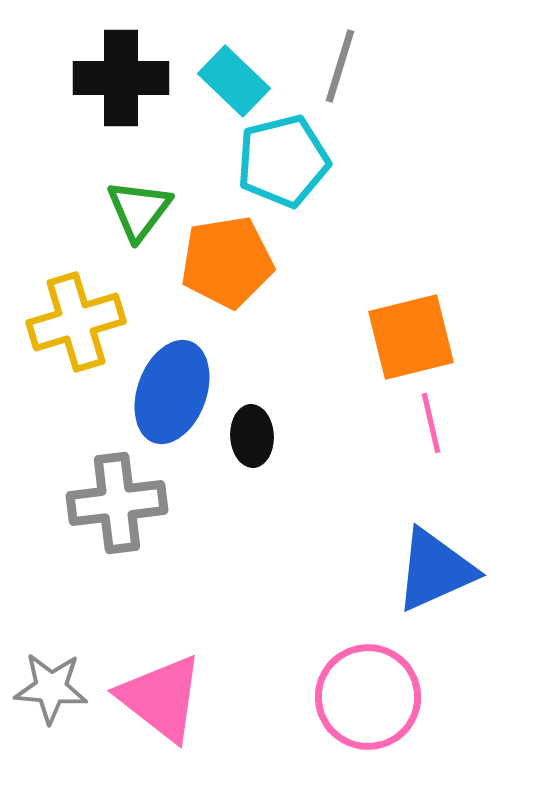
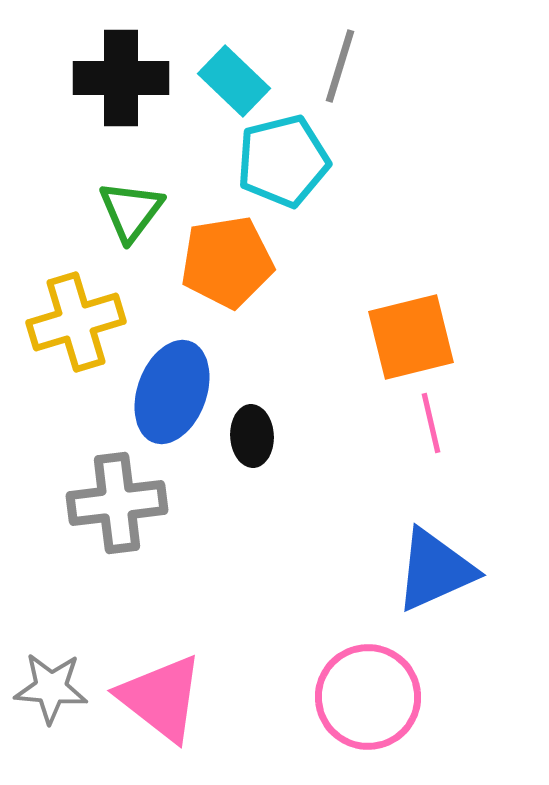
green triangle: moved 8 px left, 1 px down
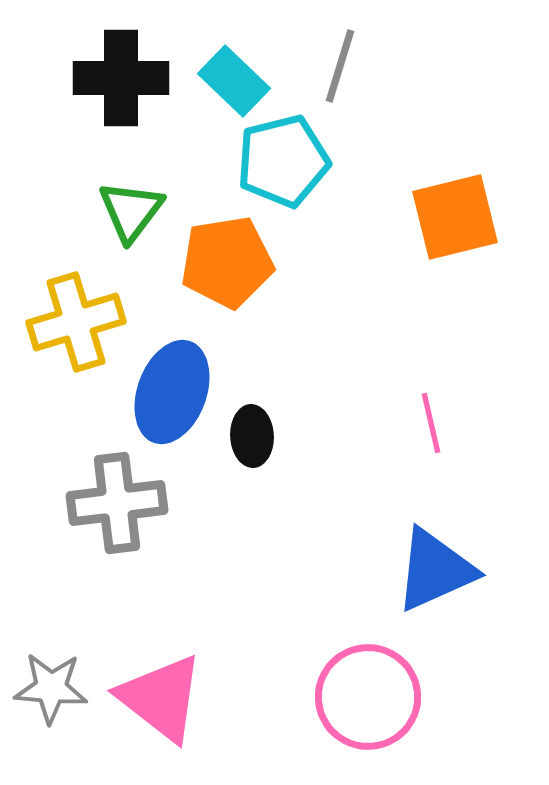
orange square: moved 44 px right, 120 px up
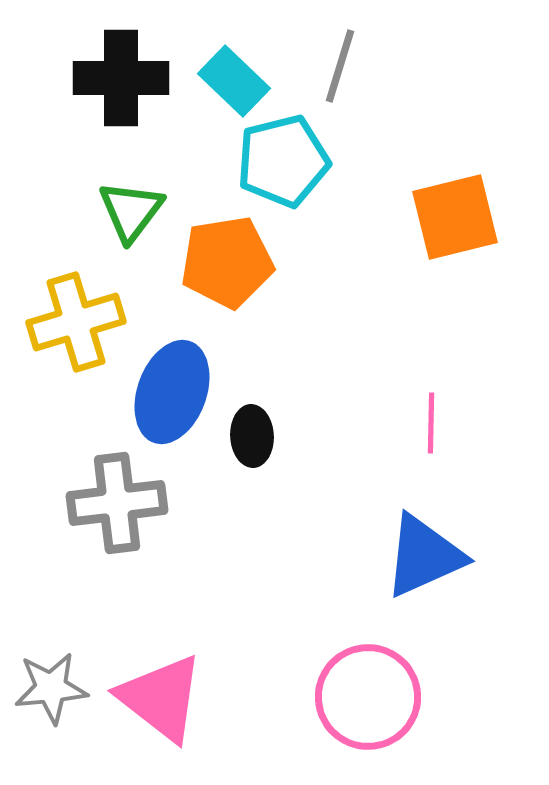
pink line: rotated 14 degrees clockwise
blue triangle: moved 11 px left, 14 px up
gray star: rotated 10 degrees counterclockwise
